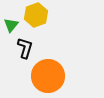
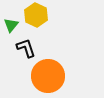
yellow hexagon: rotated 15 degrees counterclockwise
black L-shape: moved 1 px right; rotated 35 degrees counterclockwise
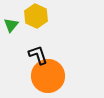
yellow hexagon: moved 1 px down
black L-shape: moved 12 px right, 7 px down
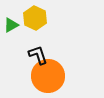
yellow hexagon: moved 1 px left, 2 px down
green triangle: rotated 21 degrees clockwise
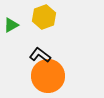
yellow hexagon: moved 9 px right, 1 px up; rotated 15 degrees clockwise
black L-shape: moved 2 px right; rotated 35 degrees counterclockwise
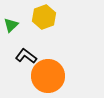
green triangle: rotated 14 degrees counterclockwise
black L-shape: moved 14 px left, 1 px down
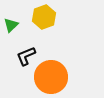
black L-shape: rotated 60 degrees counterclockwise
orange circle: moved 3 px right, 1 px down
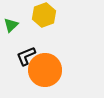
yellow hexagon: moved 2 px up
orange circle: moved 6 px left, 7 px up
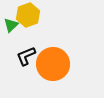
yellow hexagon: moved 16 px left
orange circle: moved 8 px right, 6 px up
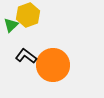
black L-shape: rotated 60 degrees clockwise
orange circle: moved 1 px down
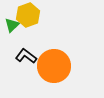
green triangle: moved 1 px right
orange circle: moved 1 px right, 1 px down
